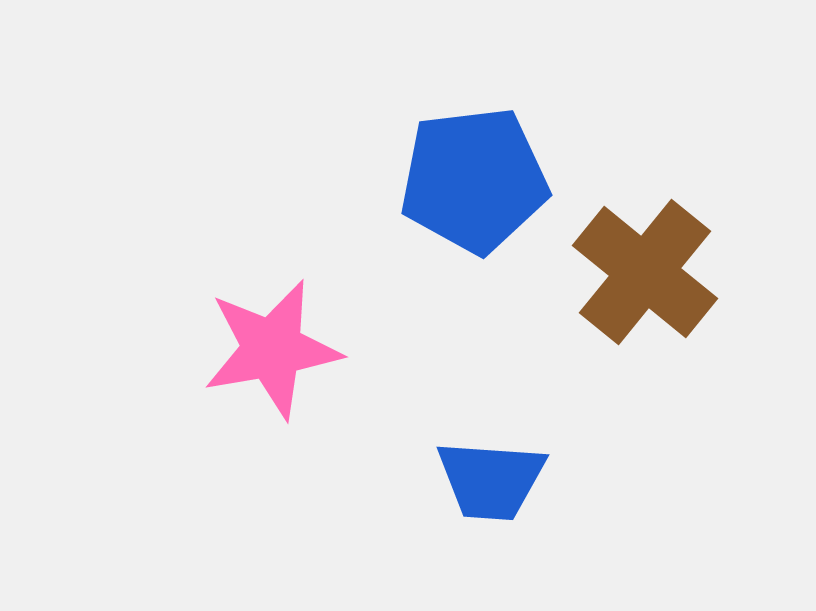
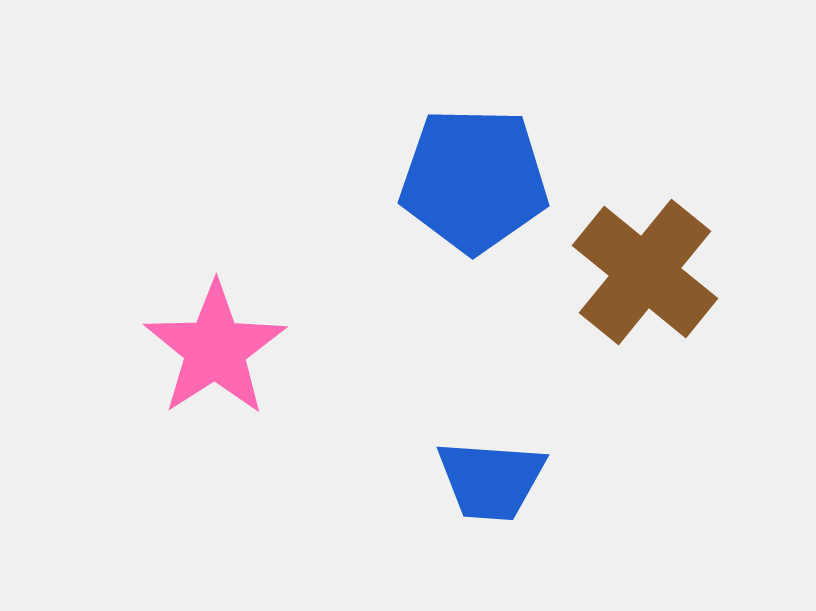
blue pentagon: rotated 8 degrees clockwise
pink star: moved 57 px left; rotated 23 degrees counterclockwise
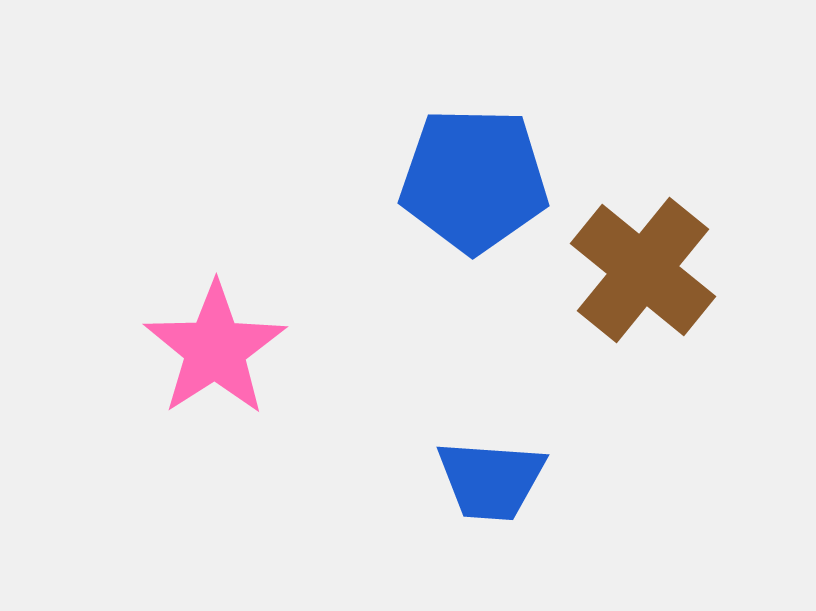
brown cross: moved 2 px left, 2 px up
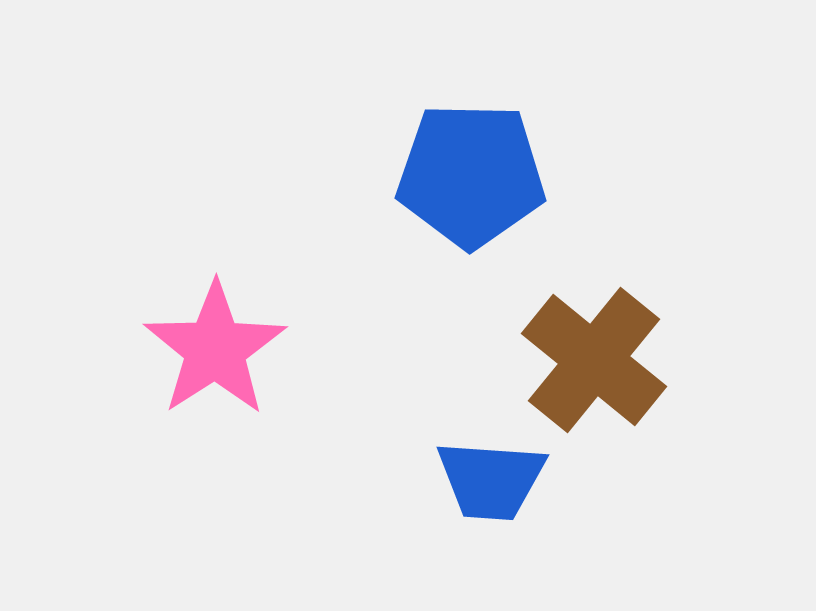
blue pentagon: moved 3 px left, 5 px up
brown cross: moved 49 px left, 90 px down
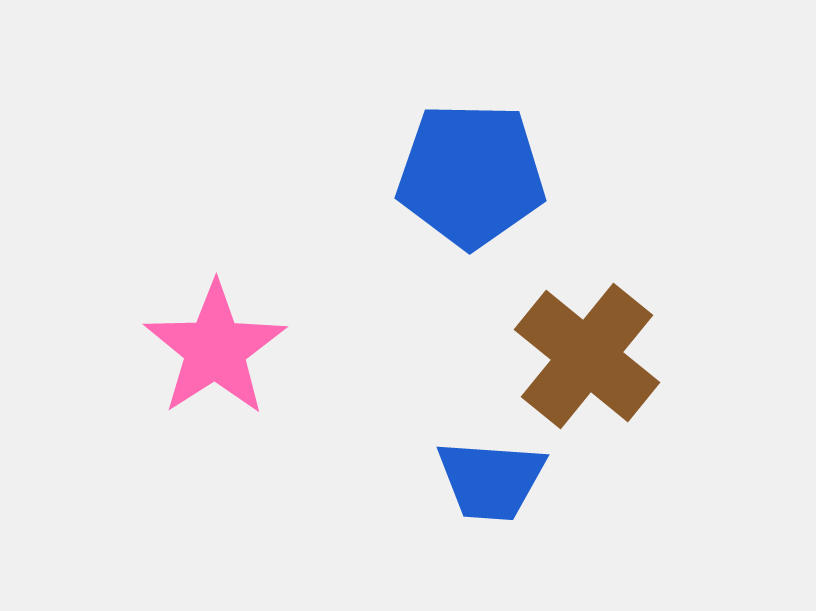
brown cross: moved 7 px left, 4 px up
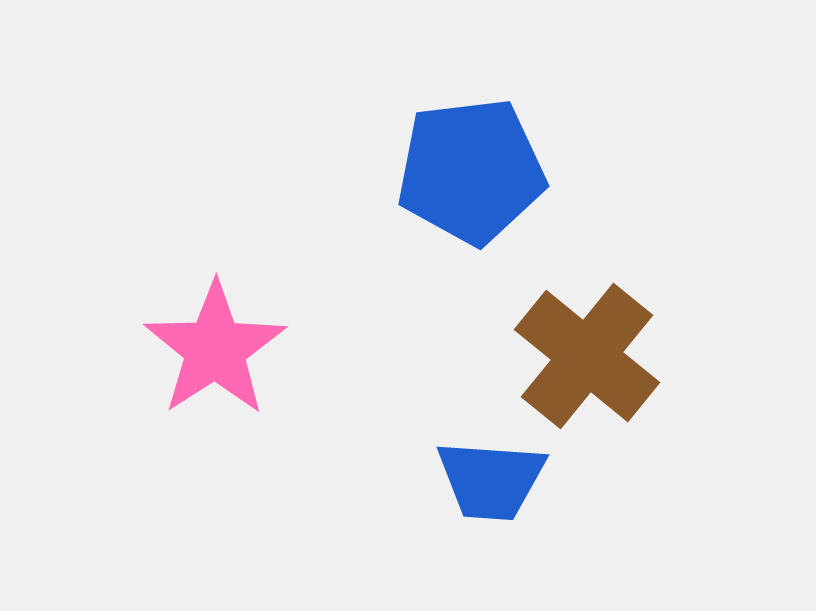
blue pentagon: moved 4 px up; rotated 8 degrees counterclockwise
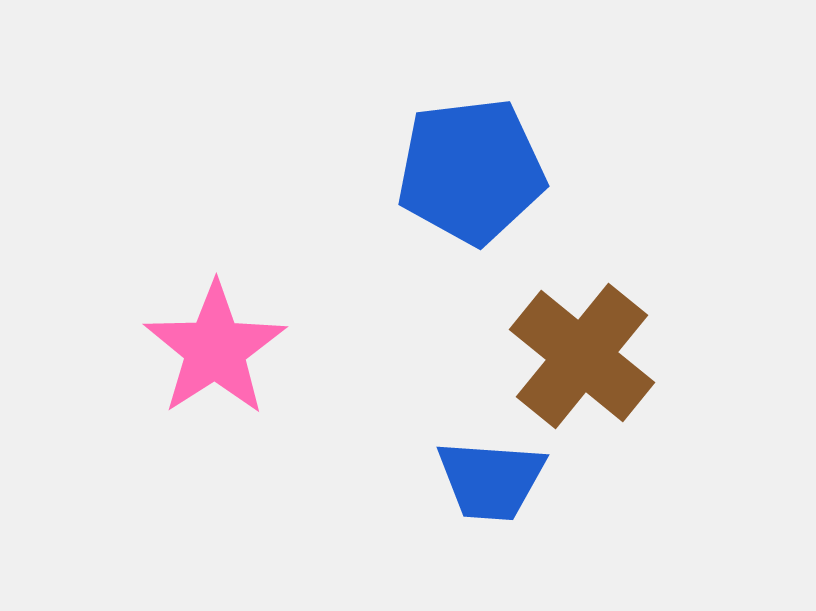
brown cross: moved 5 px left
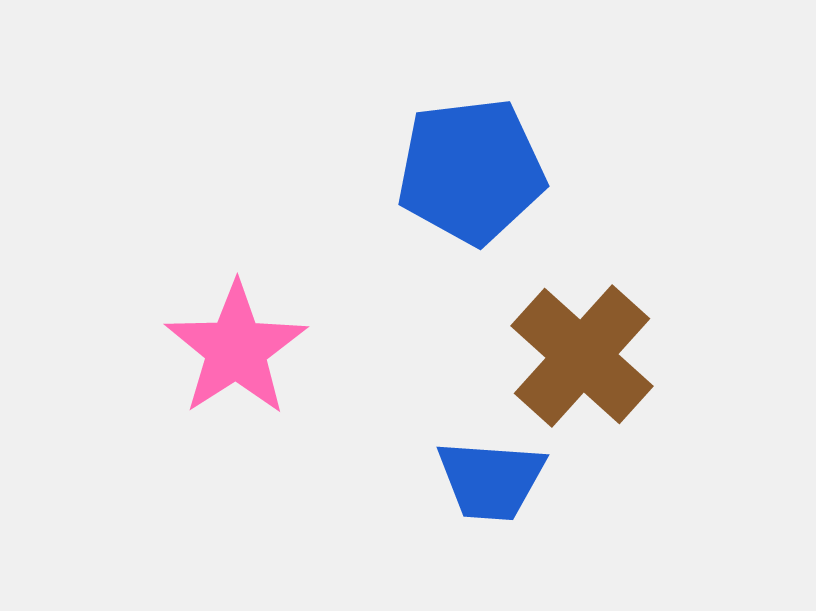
pink star: moved 21 px right
brown cross: rotated 3 degrees clockwise
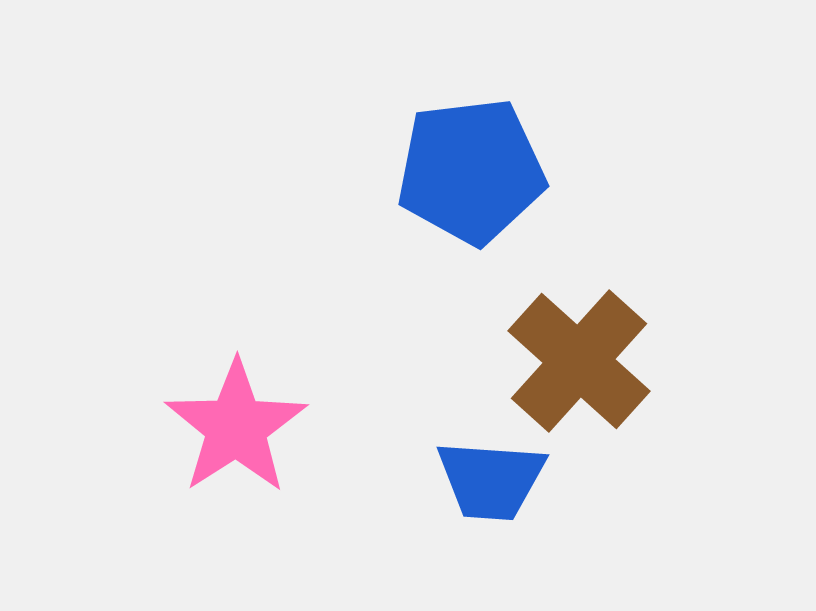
pink star: moved 78 px down
brown cross: moved 3 px left, 5 px down
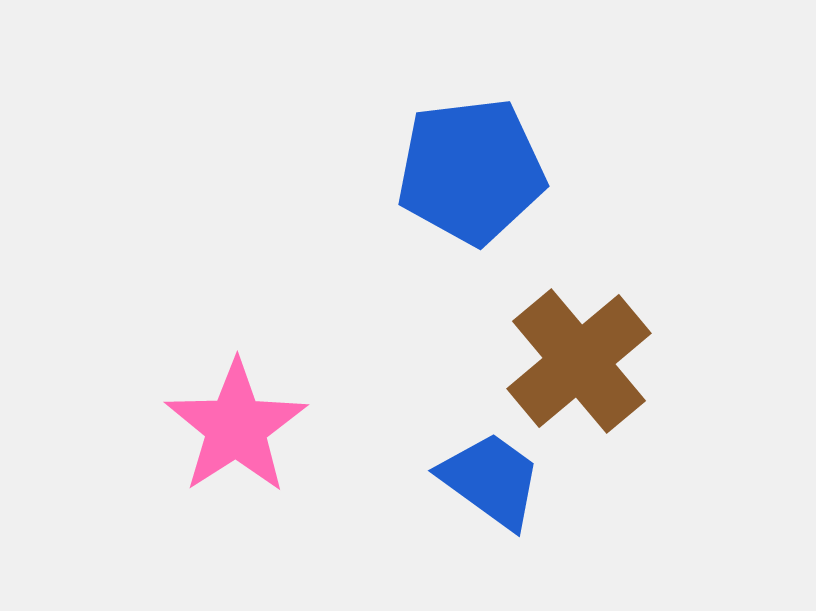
brown cross: rotated 8 degrees clockwise
blue trapezoid: rotated 148 degrees counterclockwise
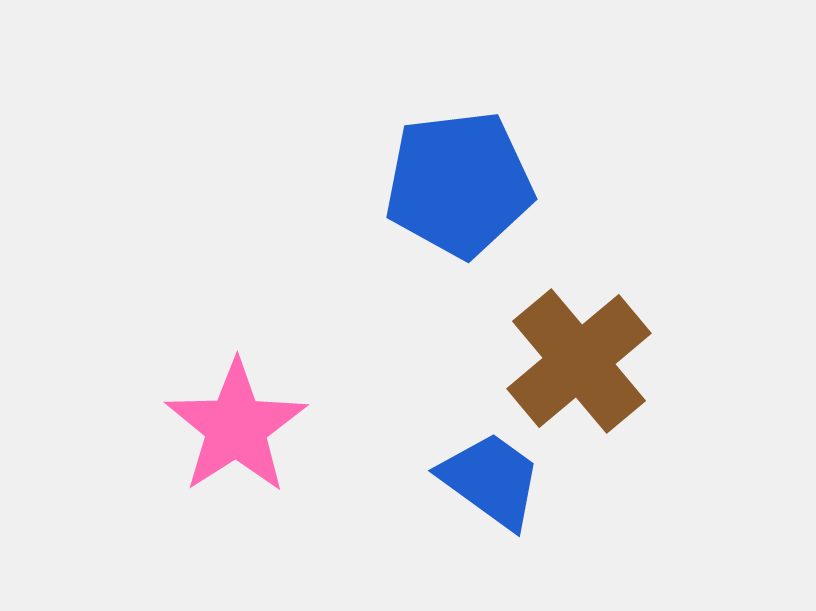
blue pentagon: moved 12 px left, 13 px down
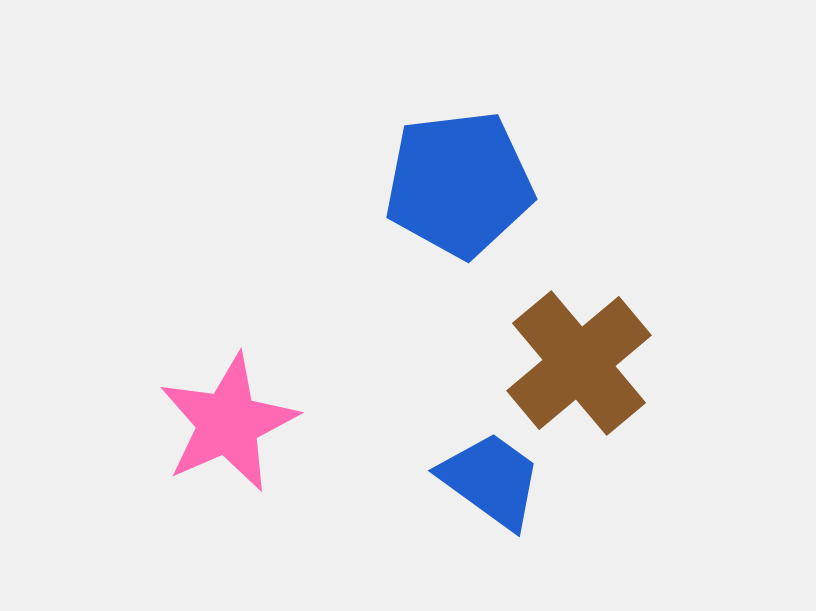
brown cross: moved 2 px down
pink star: moved 8 px left, 4 px up; rotated 9 degrees clockwise
